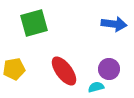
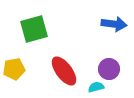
green square: moved 6 px down
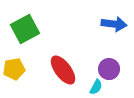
green square: moved 9 px left; rotated 12 degrees counterclockwise
red ellipse: moved 1 px left, 1 px up
cyan semicircle: rotated 133 degrees clockwise
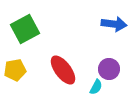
yellow pentagon: moved 1 px right, 1 px down
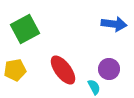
cyan semicircle: moved 2 px left; rotated 56 degrees counterclockwise
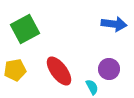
red ellipse: moved 4 px left, 1 px down
cyan semicircle: moved 2 px left
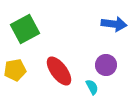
purple circle: moved 3 px left, 4 px up
